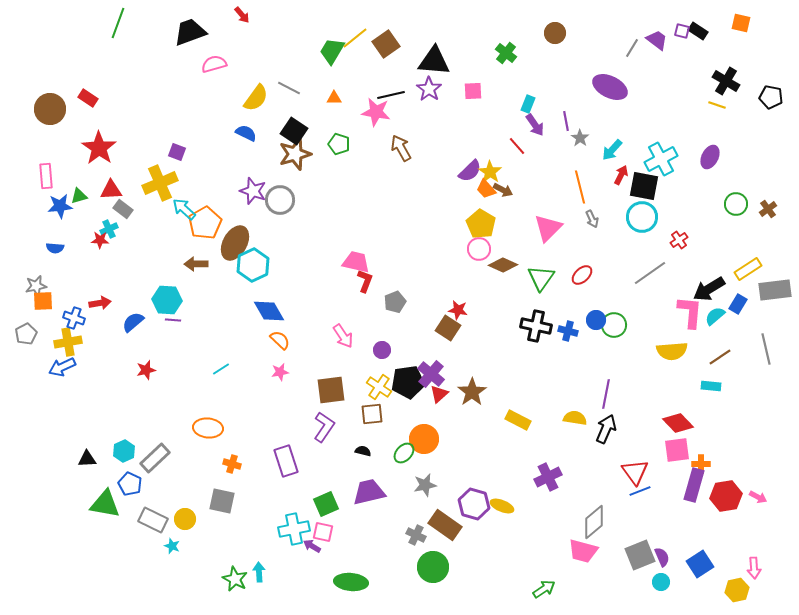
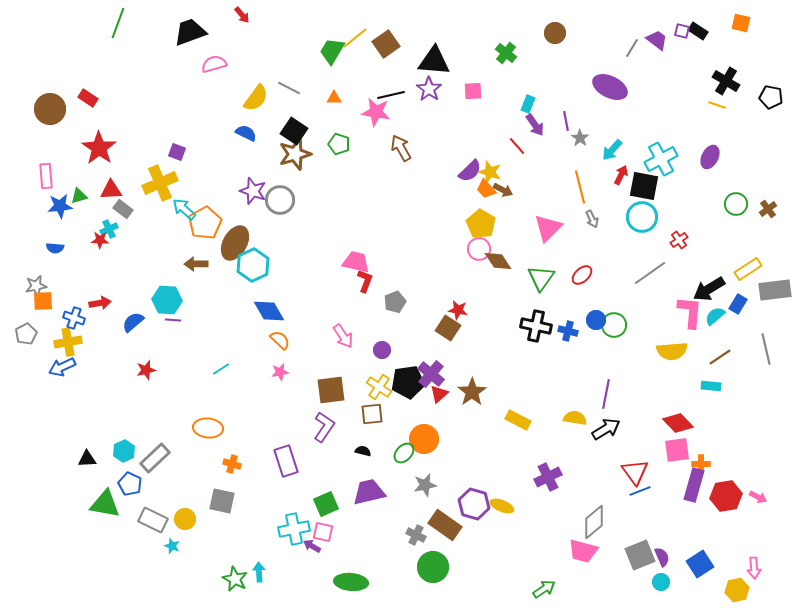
yellow star at (490, 172): rotated 15 degrees counterclockwise
brown diamond at (503, 265): moved 5 px left, 4 px up; rotated 32 degrees clockwise
black arrow at (606, 429): rotated 36 degrees clockwise
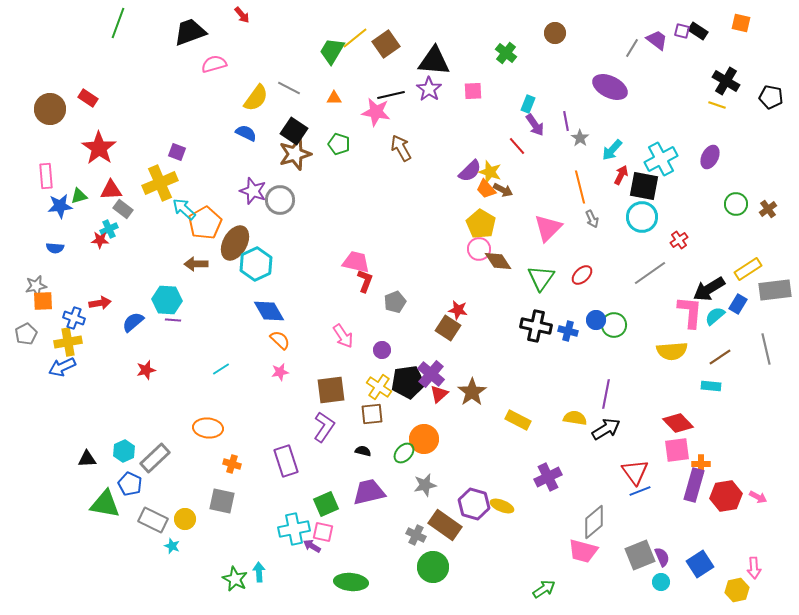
cyan hexagon at (253, 265): moved 3 px right, 1 px up
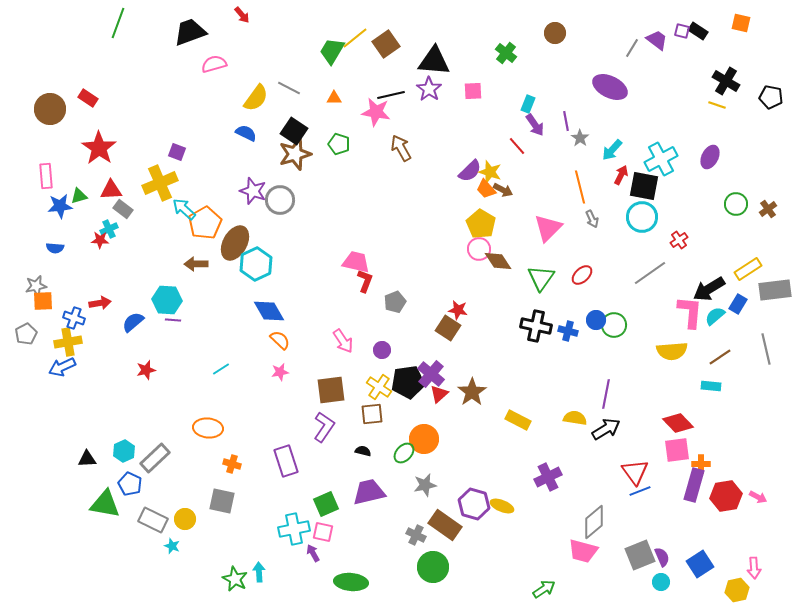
pink arrow at (343, 336): moved 5 px down
purple arrow at (312, 546): moved 1 px right, 7 px down; rotated 30 degrees clockwise
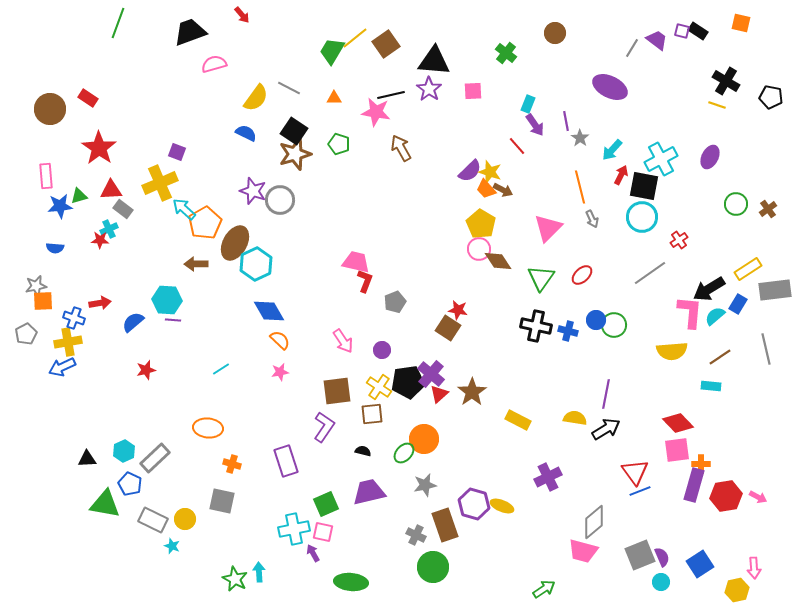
brown square at (331, 390): moved 6 px right, 1 px down
brown rectangle at (445, 525): rotated 36 degrees clockwise
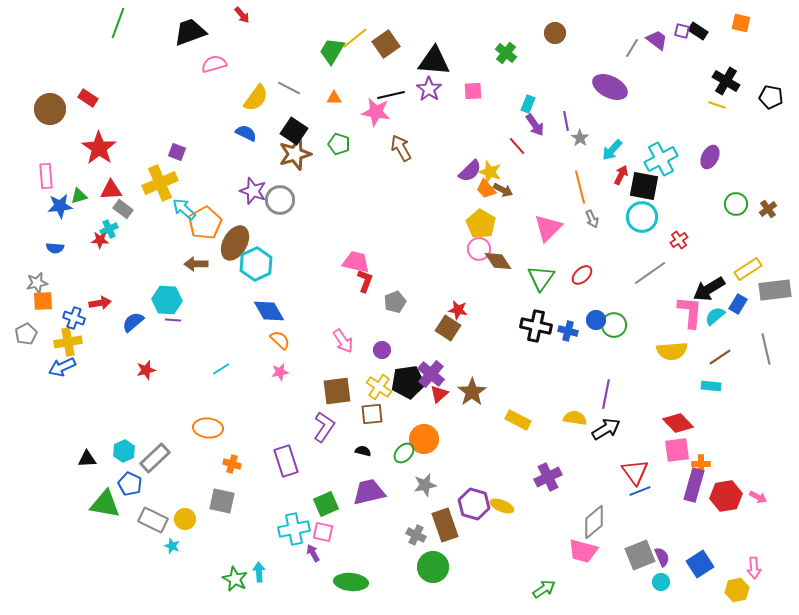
gray star at (36, 286): moved 1 px right, 3 px up
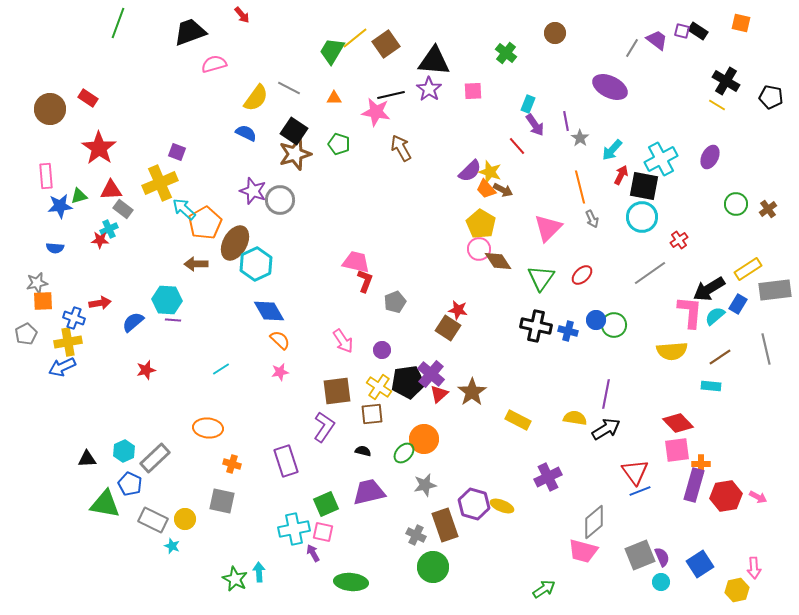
yellow line at (717, 105): rotated 12 degrees clockwise
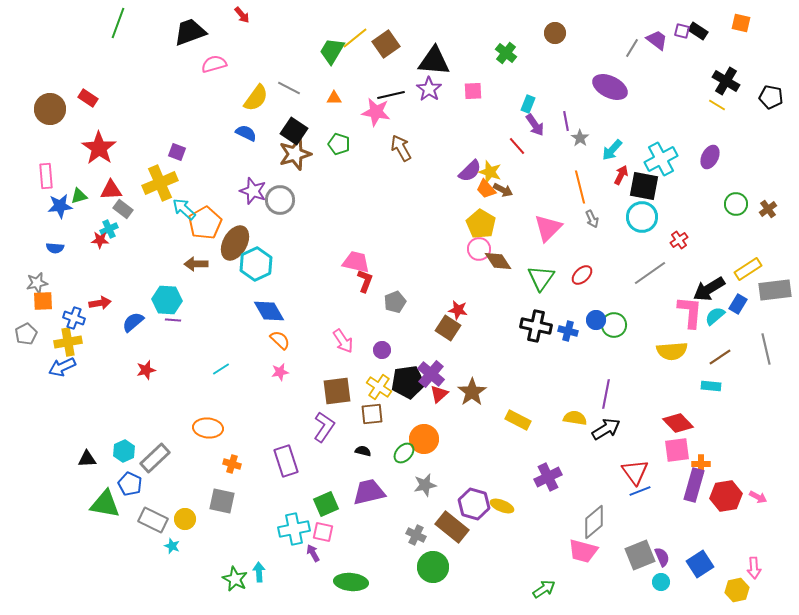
brown rectangle at (445, 525): moved 7 px right, 2 px down; rotated 32 degrees counterclockwise
